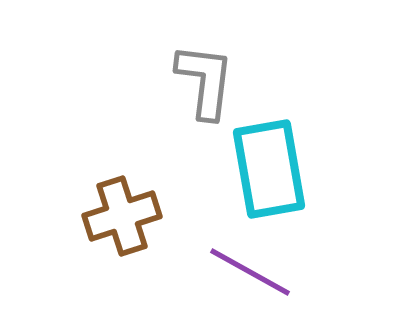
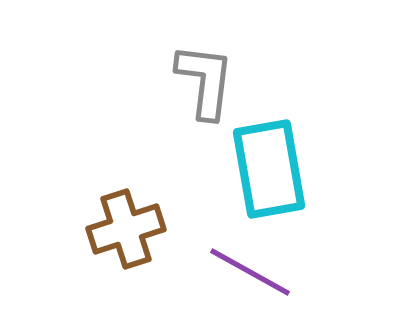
brown cross: moved 4 px right, 13 px down
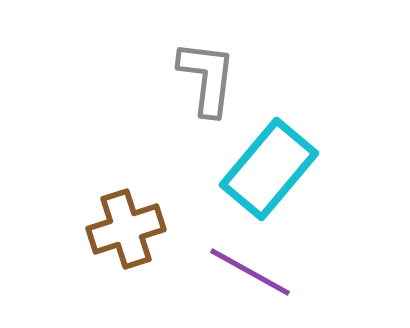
gray L-shape: moved 2 px right, 3 px up
cyan rectangle: rotated 50 degrees clockwise
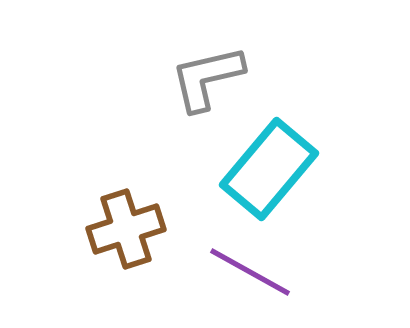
gray L-shape: rotated 110 degrees counterclockwise
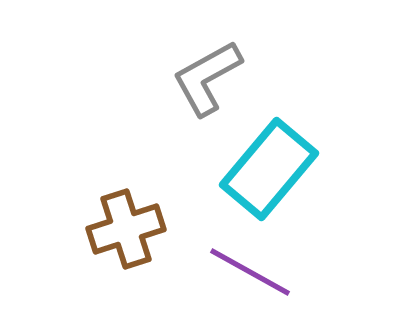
gray L-shape: rotated 16 degrees counterclockwise
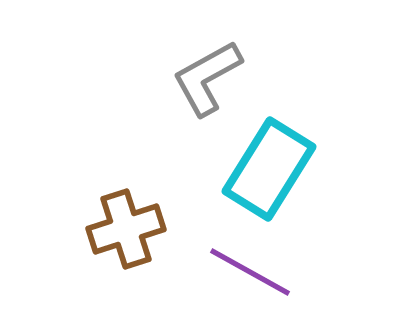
cyan rectangle: rotated 8 degrees counterclockwise
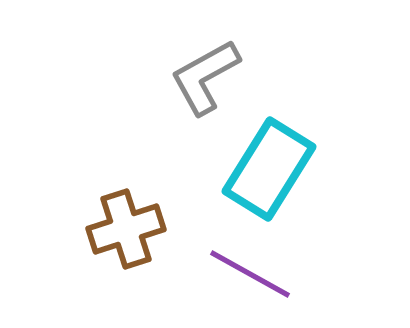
gray L-shape: moved 2 px left, 1 px up
purple line: moved 2 px down
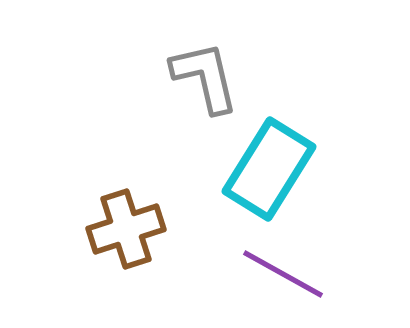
gray L-shape: rotated 106 degrees clockwise
purple line: moved 33 px right
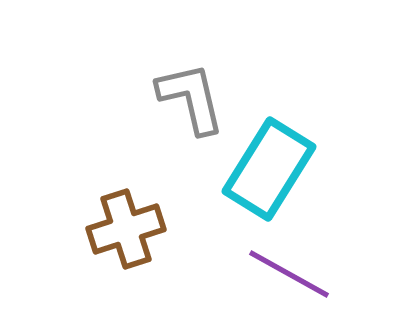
gray L-shape: moved 14 px left, 21 px down
purple line: moved 6 px right
